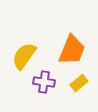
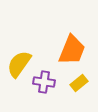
yellow semicircle: moved 5 px left, 8 px down
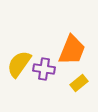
purple cross: moved 13 px up
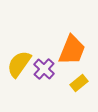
purple cross: rotated 35 degrees clockwise
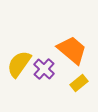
orange trapezoid: rotated 72 degrees counterclockwise
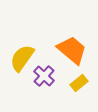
yellow semicircle: moved 3 px right, 6 px up
purple cross: moved 7 px down
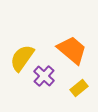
yellow rectangle: moved 5 px down
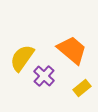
yellow rectangle: moved 3 px right
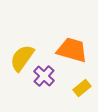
orange trapezoid: rotated 24 degrees counterclockwise
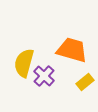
yellow semicircle: moved 2 px right, 5 px down; rotated 20 degrees counterclockwise
yellow rectangle: moved 3 px right, 6 px up
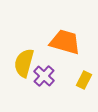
orange trapezoid: moved 7 px left, 8 px up
yellow rectangle: moved 1 px left, 2 px up; rotated 24 degrees counterclockwise
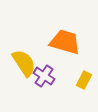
yellow semicircle: rotated 132 degrees clockwise
purple cross: rotated 10 degrees counterclockwise
